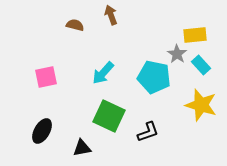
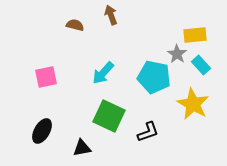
yellow star: moved 8 px left, 1 px up; rotated 12 degrees clockwise
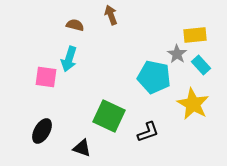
cyan arrow: moved 34 px left, 14 px up; rotated 25 degrees counterclockwise
pink square: rotated 20 degrees clockwise
black triangle: rotated 30 degrees clockwise
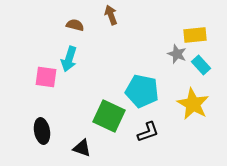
gray star: rotated 12 degrees counterclockwise
cyan pentagon: moved 12 px left, 14 px down
black ellipse: rotated 40 degrees counterclockwise
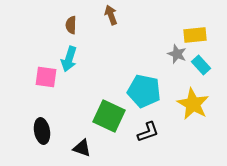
brown semicircle: moved 4 px left; rotated 102 degrees counterclockwise
cyan pentagon: moved 2 px right
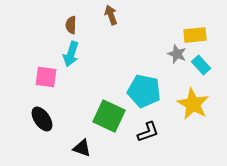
cyan arrow: moved 2 px right, 5 px up
black ellipse: moved 12 px up; rotated 25 degrees counterclockwise
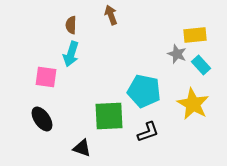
green square: rotated 28 degrees counterclockwise
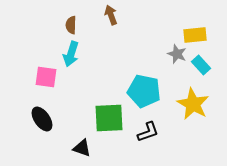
green square: moved 2 px down
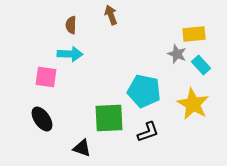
yellow rectangle: moved 1 px left, 1 px up
cyan arrow: moved 1 px left; rotated 105 degrees counterclockwise
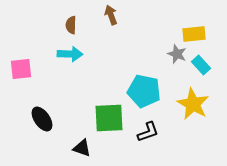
pink square: moved 25 px left, 8 px up; rotated 15 degrees counterclockwise
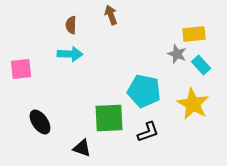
black ellipse: moved 2 px left, 3 px down
